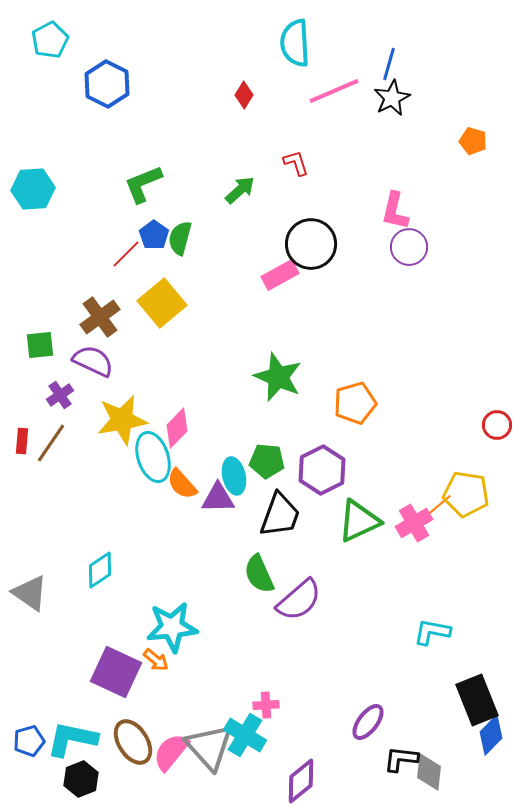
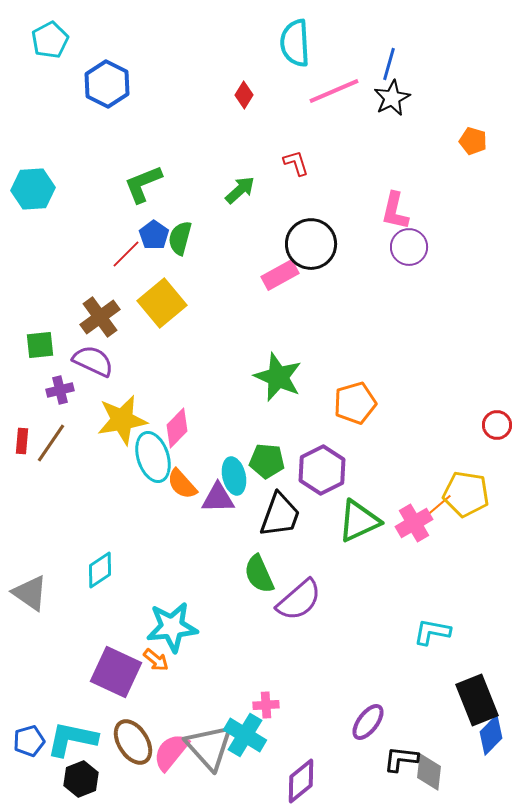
purple cross at (60, 395): moved 5 px up; rotated 20 degrees clockwise
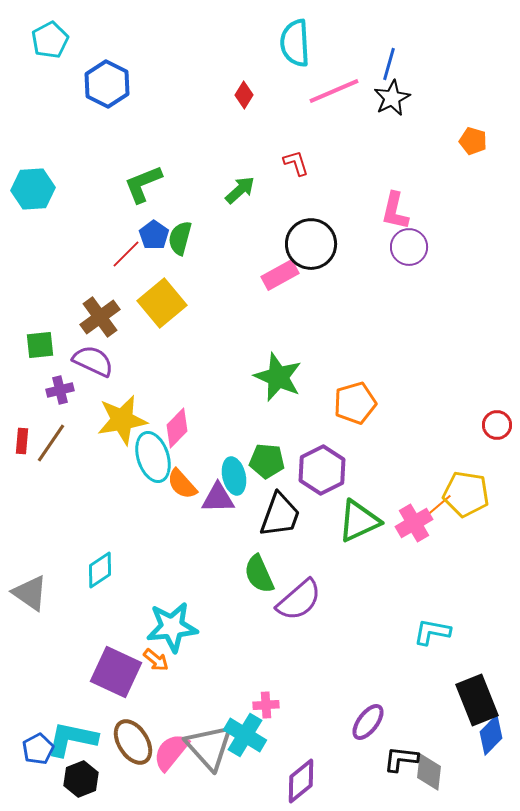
blue pentagon at (29, 741): moved 9 px right, 8 px down; rotated 12 degrees counterclockwise
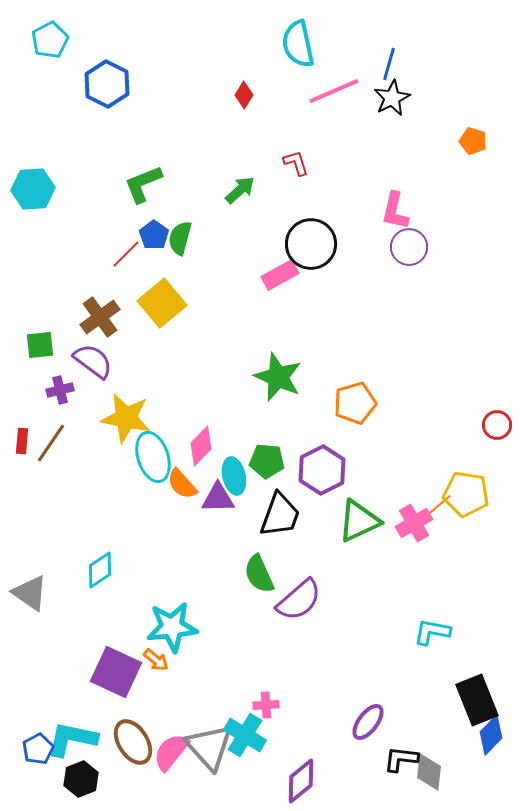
cyan semicircle at (295, 43): moved 3 px right, 1 px down; rotated 9 degrees counterclockwise
purple semicircle at (93, 361): rotated 12 degrees clockwise
yellow star at (122, 420): moved 4 px right, 2 px up; rotated 21 degrees clockwise
pink diamond at (177, 428): moved 24 px right, 18 px down
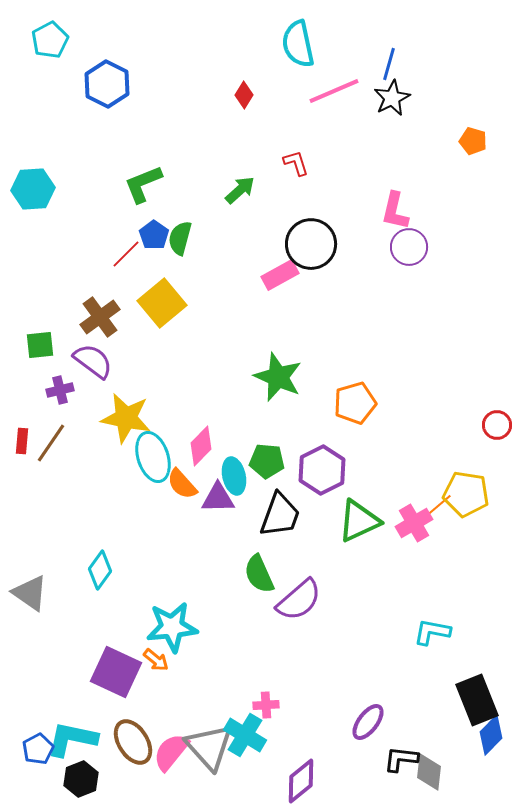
cyan diamond at (100, 570): rotated 21 degrees counterclockwise
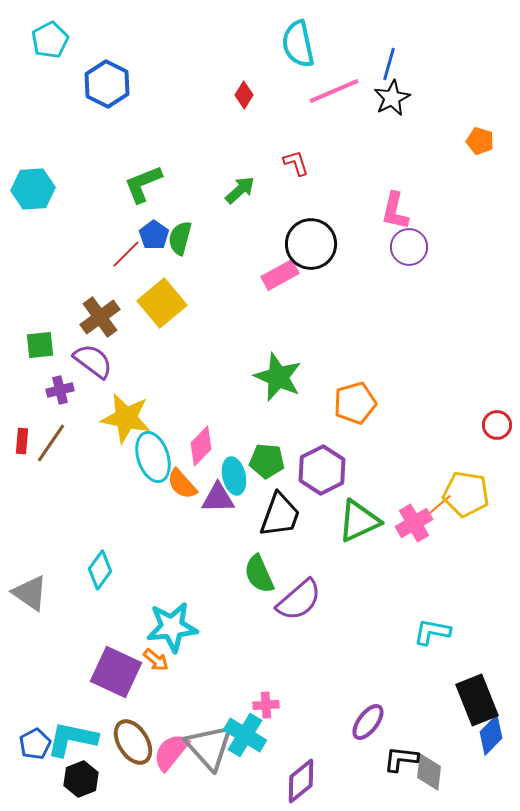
orange pentagon at (473, 141): moved 7 px right
blue pentagon at (38, 749): moved 3 px left, 5 px up
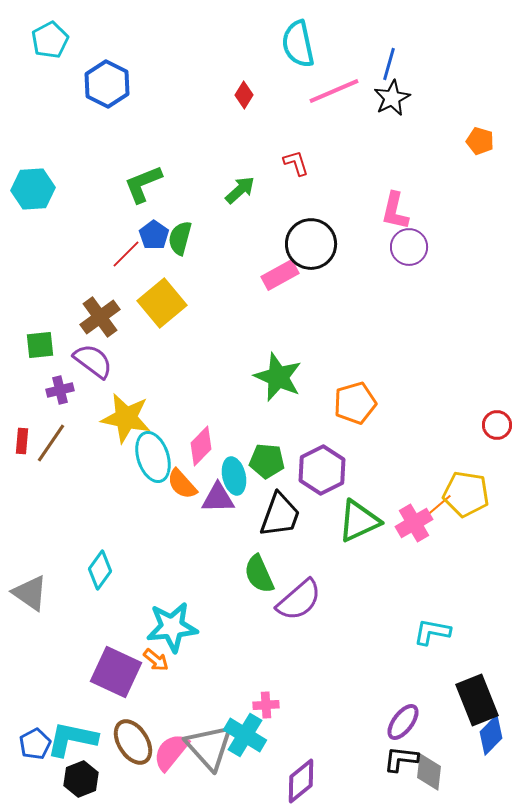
purple ellipse at (368, 722): moved 35 px right
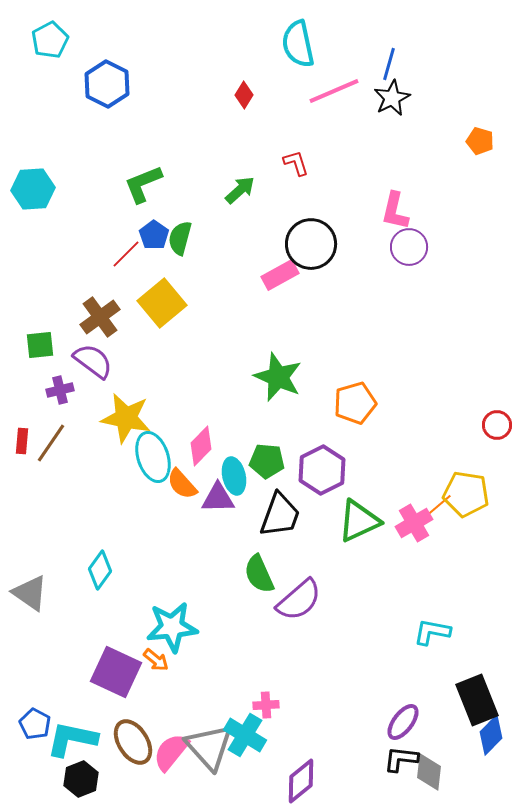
blue pentagon at (35, 744): moved 20 px up; rotated 16 degrees counterclockwise
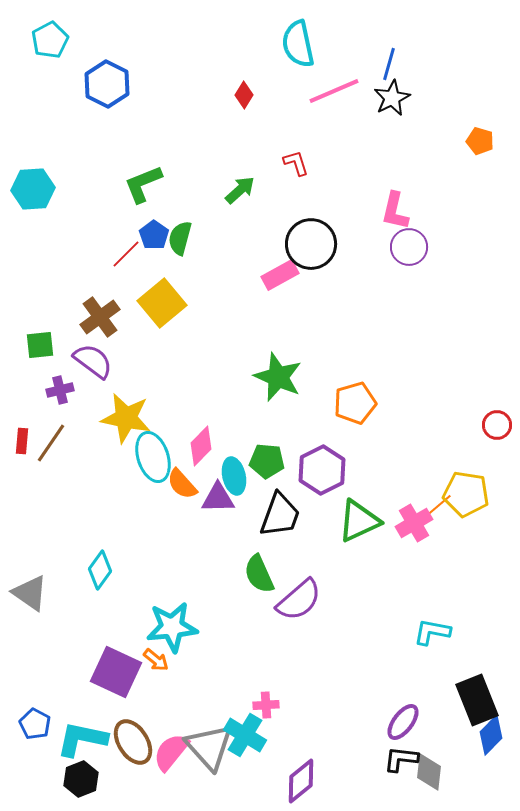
cyan L-shape at (72, 739): moved 10 px right
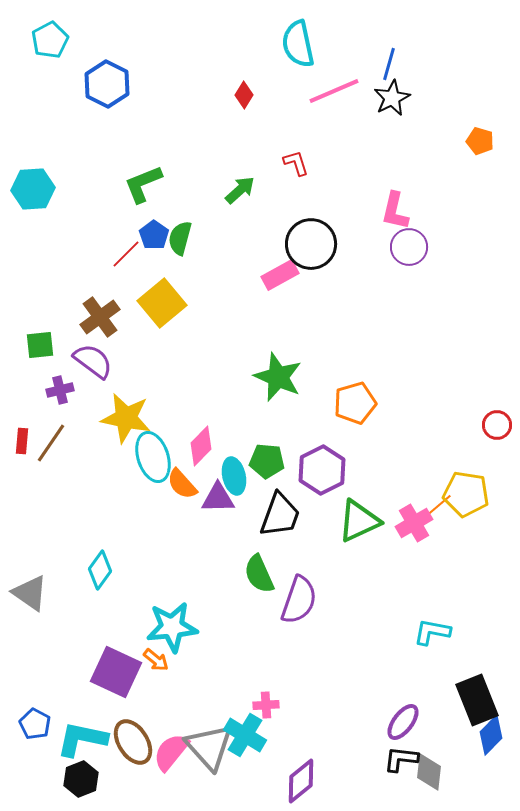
purple semicircle at (299, 600): rotated 30 degrees counterclockwise
